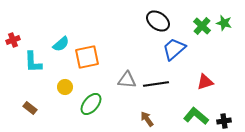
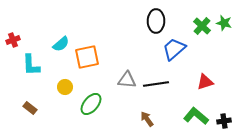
black ellipse: moved 2 px left; rotated 55 degrees clockwise
cyan L-shape: moved 2 px left, 3 px down
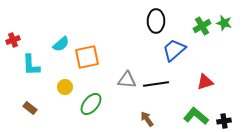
green cross: rotated 18 degrees clockwise
blue trapezoid: moved 1 px down
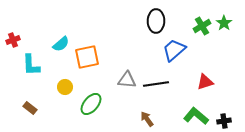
green star: rotated 21 degrees clockwise
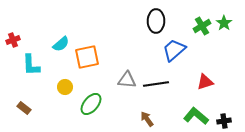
brown rectangle: moved 6 px left
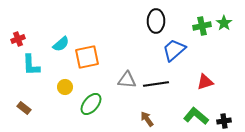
green cross: rotated 18 degrees clockwise
red cross: moved 5 px right, 1 px up
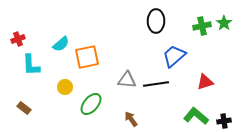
blue trapezoid: moved 6 px down
brown arrow: moved 16 px left
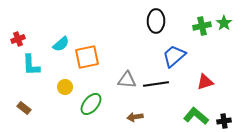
brown arrow: moved 4 px right, 2 px up; rotated 63 degrees counterclockwise
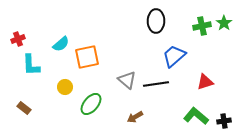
gray triangle: rotated 36 degrees clockwise
brown arrow: rotated 21 degrees counterclockwise
